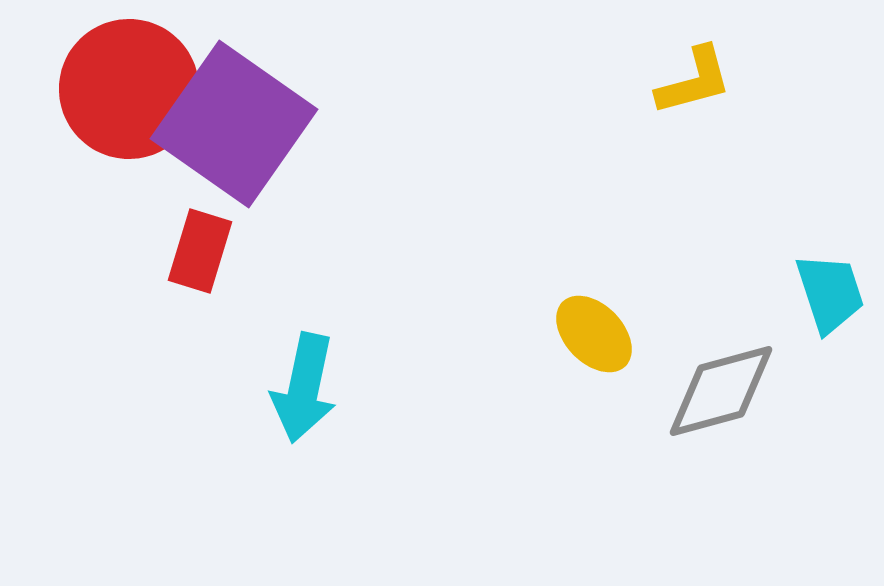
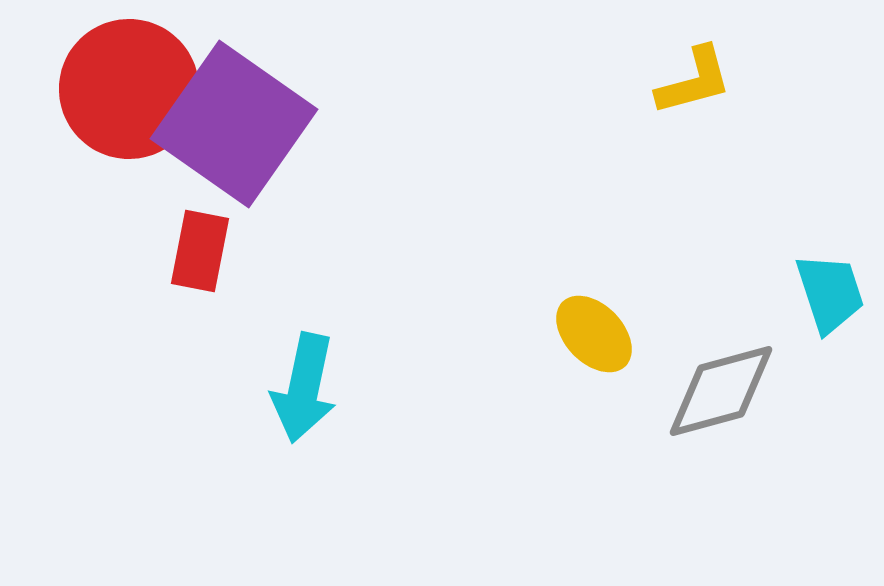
red rectangle: rotated 6 degrees counterclockwise
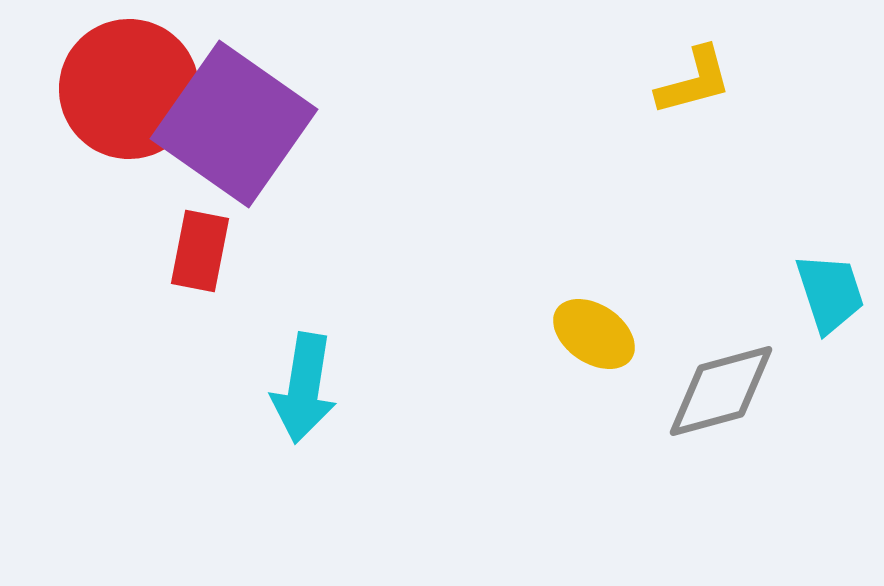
yellow ellipse: rotated 12 degrees counterclockwise
cyan arrow: rotated 3 degrees counterclockwise
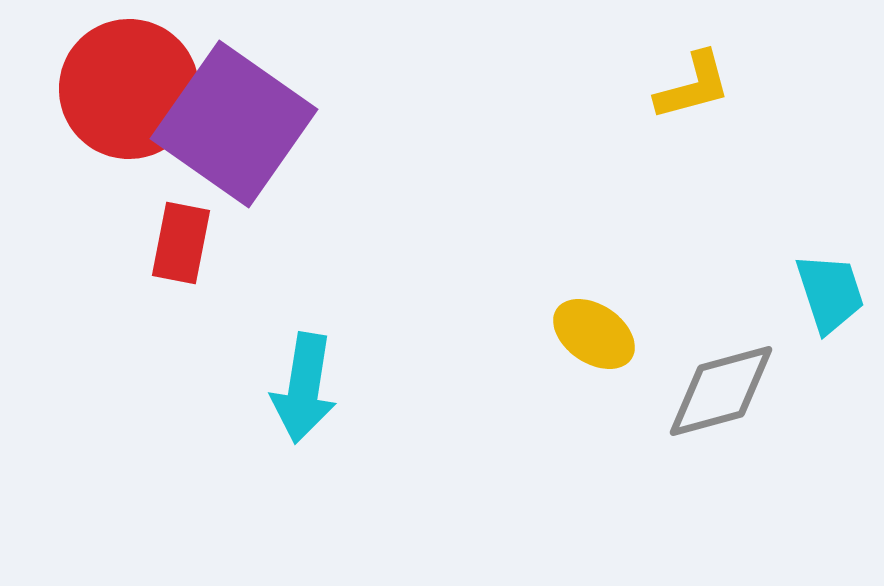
yellow L-shape: moved 1 px left, 5 px down
red rectangle: moved 19 px left, 8 px up
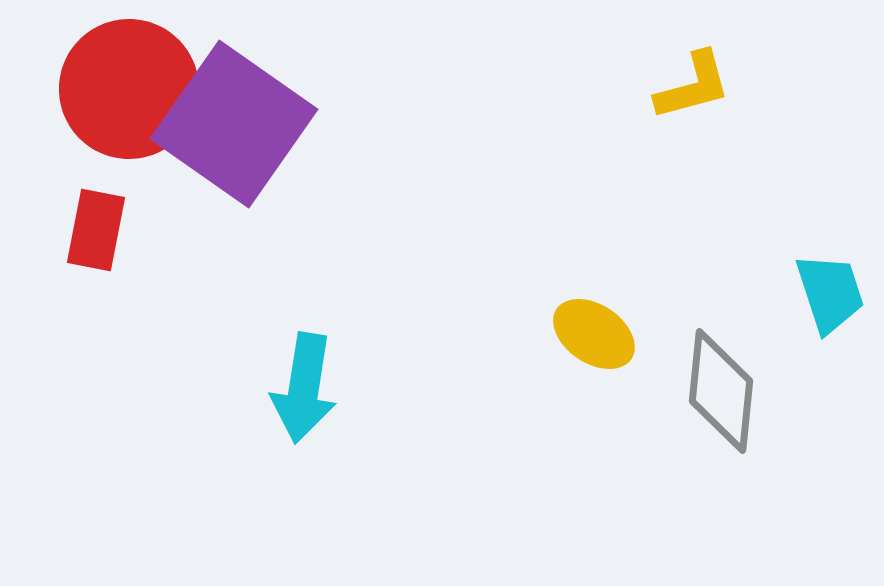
red rectangle: moved 85 px left, 13 px up
gray diamond: rotated 69 degrees counterclockwise
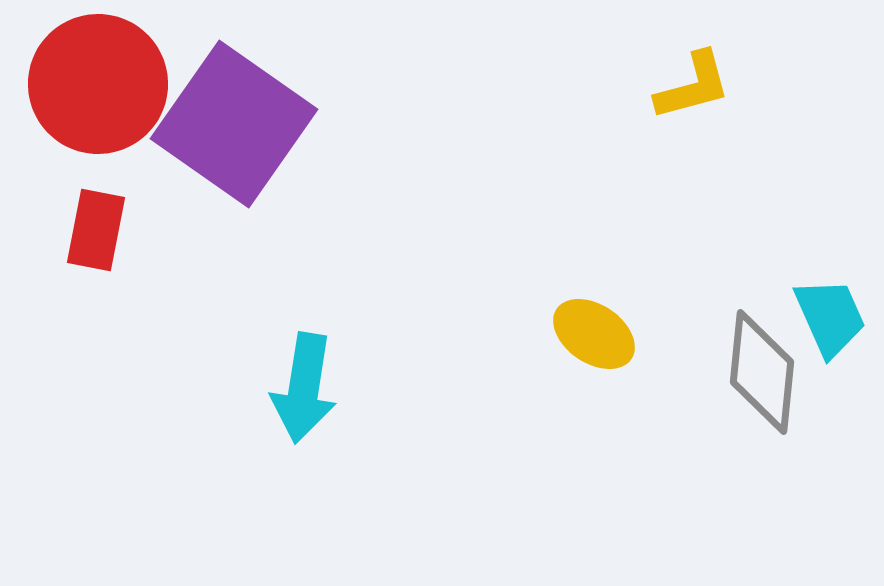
red circle: moved 31 px left, 5 px up
cyan trapezoid: moved 24 px down; rotated 6 degrees counterclockwise
gray diamond: moved 41 px right, 19 px up
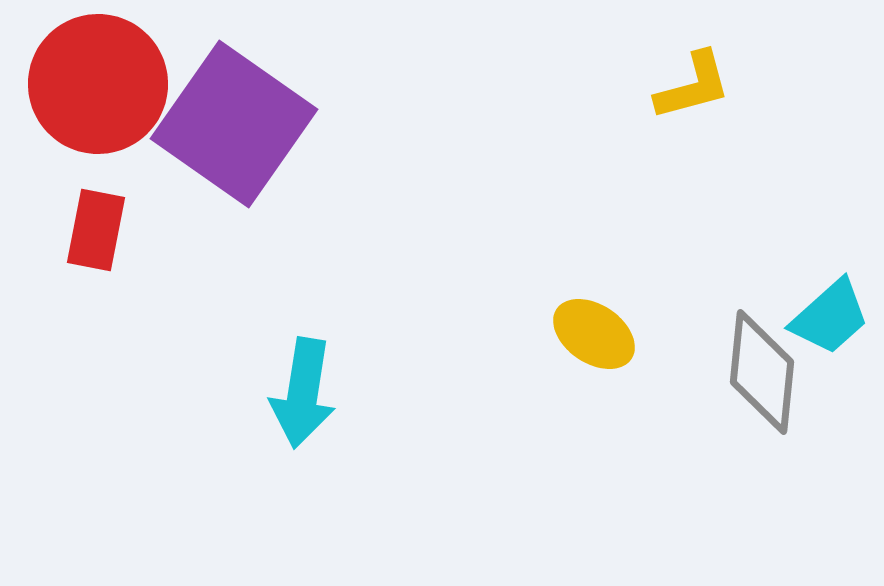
cyan trapezoid: rotated 72 degrees clockwise
cyan arrow: moved 1 px left, 5 px down
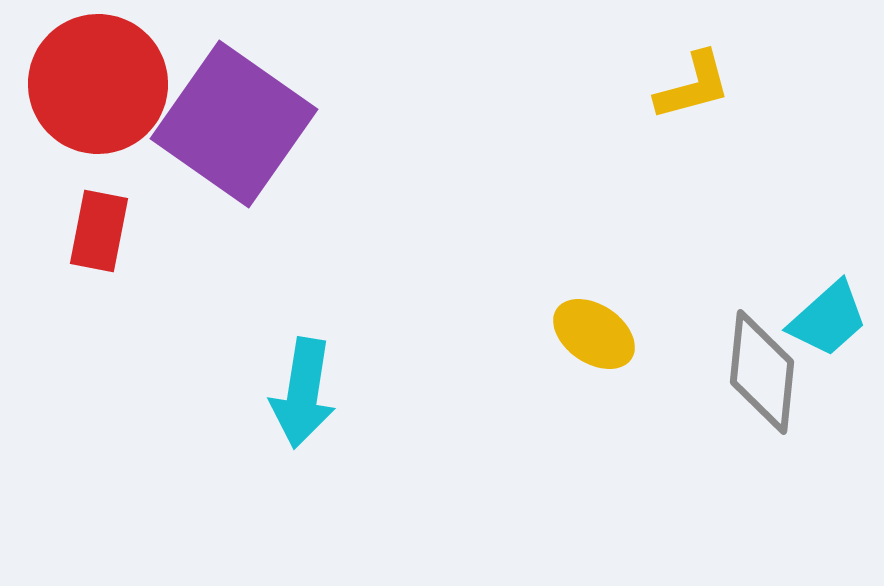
red rectangle: moved 3 px right, 1 px down
cyan trapezoid: moved 2 px left, 2 px down
